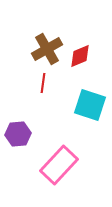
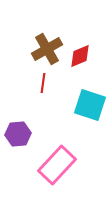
pink rectangle: moved 2 px left
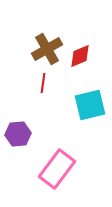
cyan square: rotated 32 degrees counterclockwise
pink rectangle: moved 4 px down; rotated 6 degrees counterclockwise
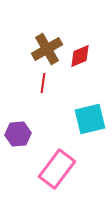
cyan square: moved 14 px down
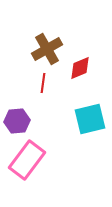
red diamond: moved 12 px down
purple hexagon: moved 1 px left, 13 px up
pink rectangle: moved 30 px left, 9 px up
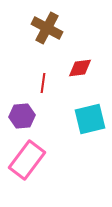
brown cross: moved 21 px up; rotated 32 degrees counterclockwise
red diamond: rotated 15 degrees clockwise
purple hexagon: moved 5 px right, 5 px up
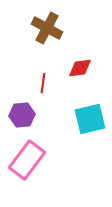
purple hexagon: moved 1 px up
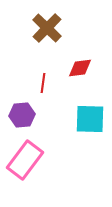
brown cross: rotated 16 degrees clockwise
cyan square: rotated 16 degrees clockwise
pink rectangle: moved 2 px left
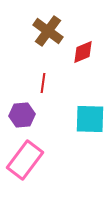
brown cross: moved 1 px right, 3 px down; rotated 8 degrees counterclockwise
red diamond: moved 3 px right, 16 px up; rotated 15 degrees counterclockwise
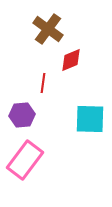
brown cross: moved 2 px up
red diamond: moved 12 px left, 8 px down
